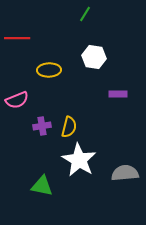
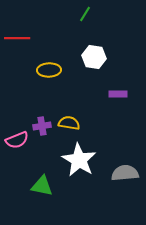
pink semicircle: moved 40 px down
yellow semicircle: moved 4 px up; rotated 95 degrees counterclockwise
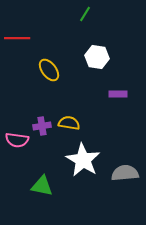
white hexagon: moved 3 px right
yellow ellipse: rotated 55 degrees clockwise
pink semicircle: rotated 30 degrees clockwise
white star: moved 4 px right
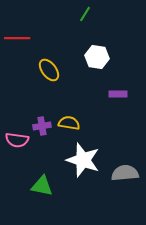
white star: rotated 12 degrees counterclockwise
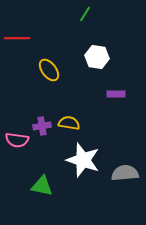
purple rectangle: moved 2 px left
